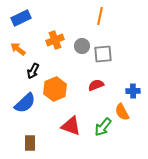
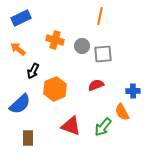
orange cross: rotated 36 degrees clockwise
blue semicircle: moved 5 px left, 1 px down
brown rectangle: moved 2 px left, 5 px up
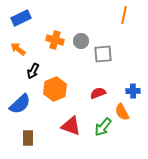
orange line: moved 24 px right, 1 px up
gray circle: moved 1 px left, 5 px up
red semicircle: moved 2 px right, 8 px down
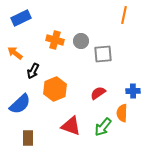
orange arrow: moved 3 px left, 4 px down
red semicircle: rotated 14 degrees counterclockwise
orange semicircle: moved 1 px down; rotated 30 degrees clockwise
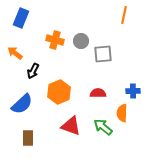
blue rectangle: rotated 42 degrees counterclockwise
orange hexagon: moved 4 px right, 3 px down
red semicircle: rotated 35 degrees clockwise
blue semicircle: moved 2 px right
green arrow: rotated 90 degrees clockwise
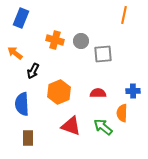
blue semicircle: rotated 130 degrees clockwise
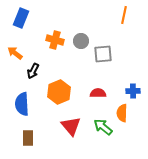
red triangle: rotated 30 degrees clockwise
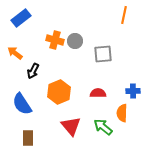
blue rectangle: rotated 30 degrees clockwise
gray circle: moved 6 px left
blue semicircle: rotated 30 degrees counterclockwise
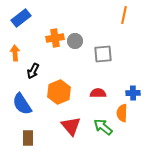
orange cross: moved 2 px up; rotated 24 degrees counterclockwise
orange arrow: rotated 49 degrees clockwise
blue cross: moved 2 px down
